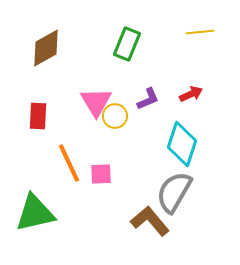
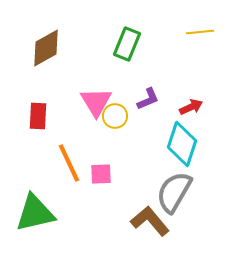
red arrow: moved 13 px down
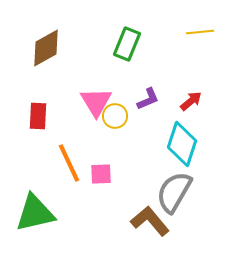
red arrow: moved 6 px up; rotated 15 degrees counterclockwise
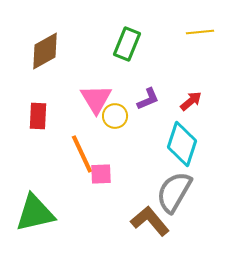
brown diamond: moved 1 px left, 3 px down
pink triangle: moved 3 px up
orange line: moved 13 px right, 9 px up
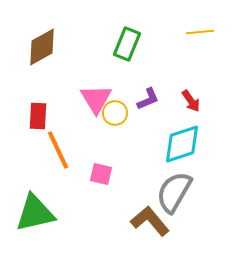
brown diamond: moved 3 px left, 4 px up
red arrow: rotated 95 degrees clockwise
yellow circle: moved 3 px up
cyan diamond: rotated 54 degrees clockwise
orange line: moved 24 px left, 4 px up
pink square: rotated 15 degrees clockwise
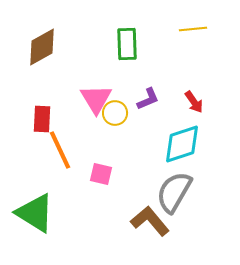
yellow line: moved 7 px left, 3 px up
green rectangle: rotated 24 degrees counterclockwise
red arrow: moved 3 px right, 1 px down
red rectangle: moved 4 px right, 3 px down
orange line: moved 2 px right
green triangle: rotated 45 degrees clockwise
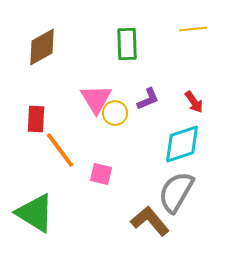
red rectangle: moved 6 px left
orange line: rotated 12 degrees counterclockwise
gray semicircle: moved 2 px right
